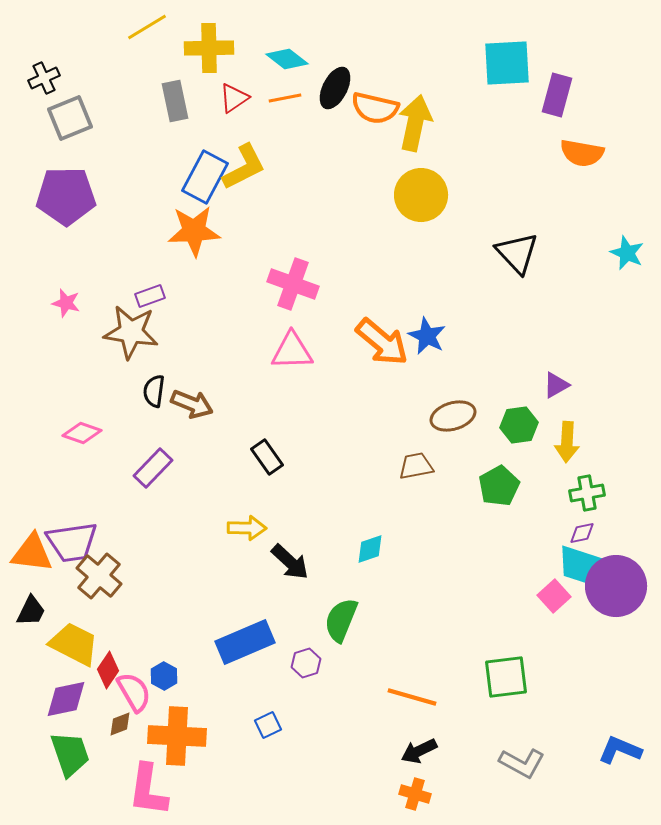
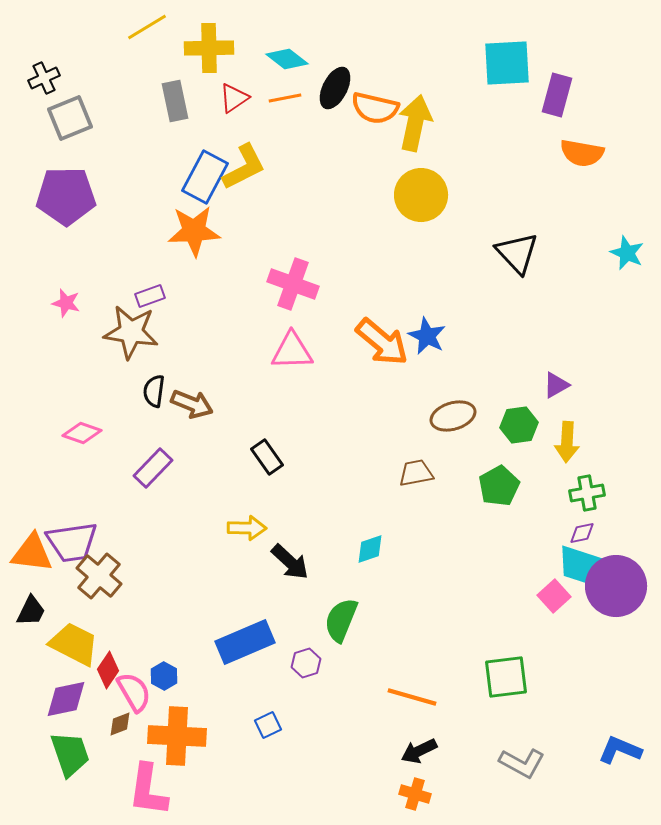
brown trapezoid at (416, 466): moved 7 px down
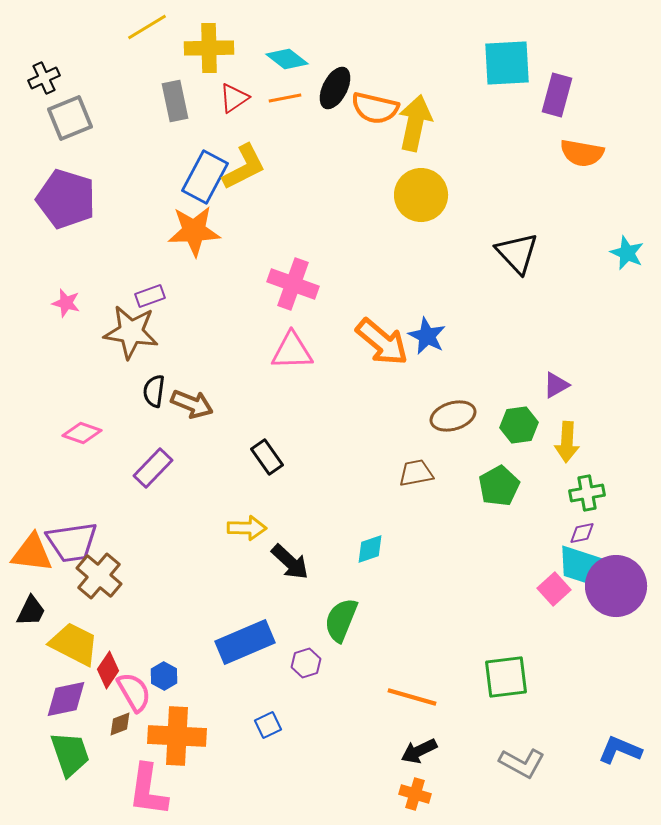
purple pentagon at (66, 196): moved 3 px down; rotated 18 degrees clockwise
pink square at (554, 596): moved 7 px up
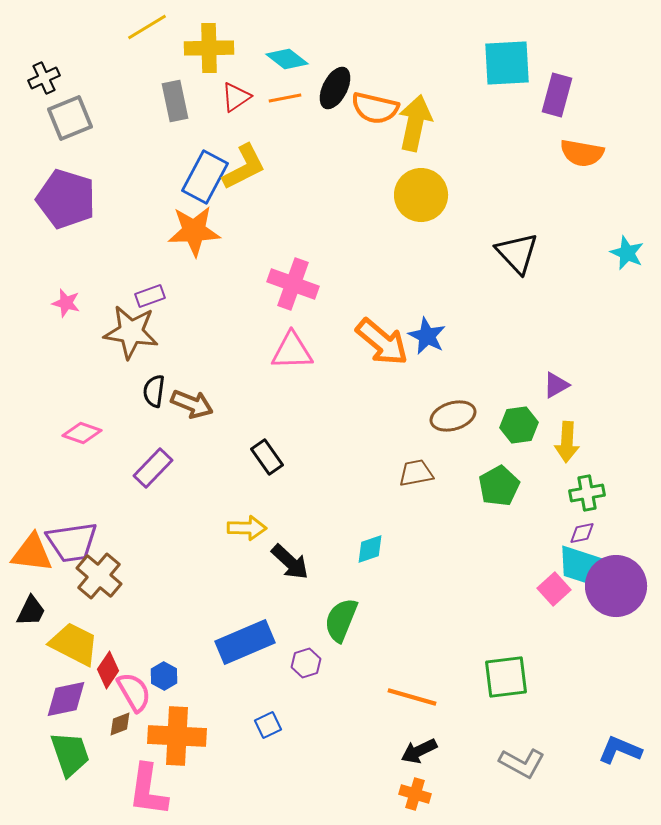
red triangle at (234, 98): moved 2 px right, 1 px up
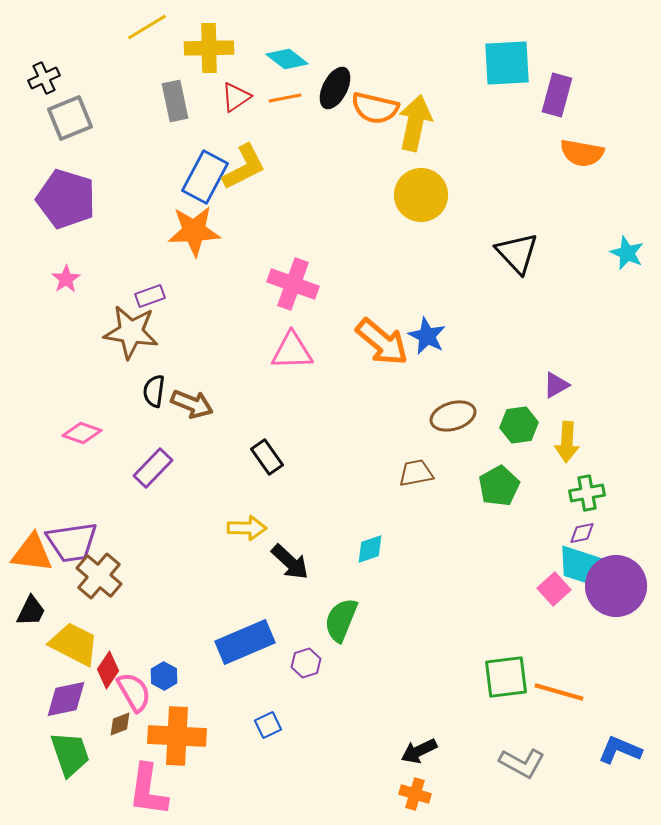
pink star at (66, 303): moved 24 px up; rotated 24 degrees clockwise
orange line at (412, 697): moved 147 px right, 5 px up
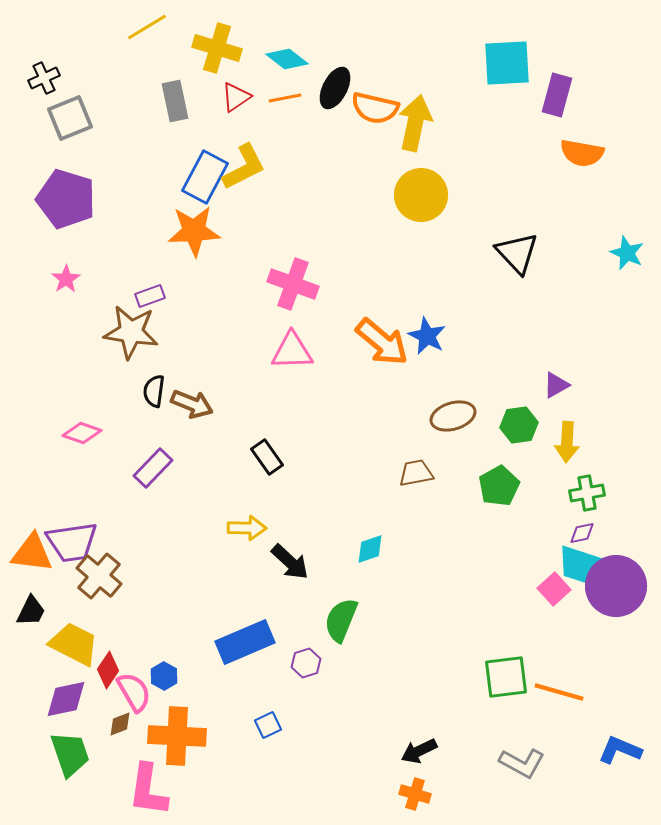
yellow cross at (209, 48): moved 8 px right; rotated 18 degrees clockwise
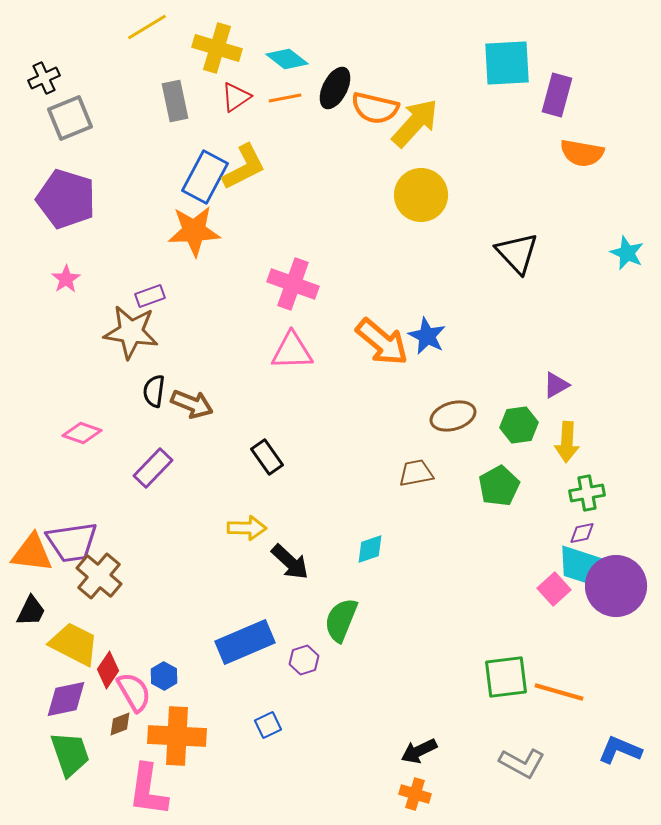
yellow arrow at (415, 123): rotated 30 degrees clockwise
purple hexagon at (306, 663): moved 2 px left, 3 px up
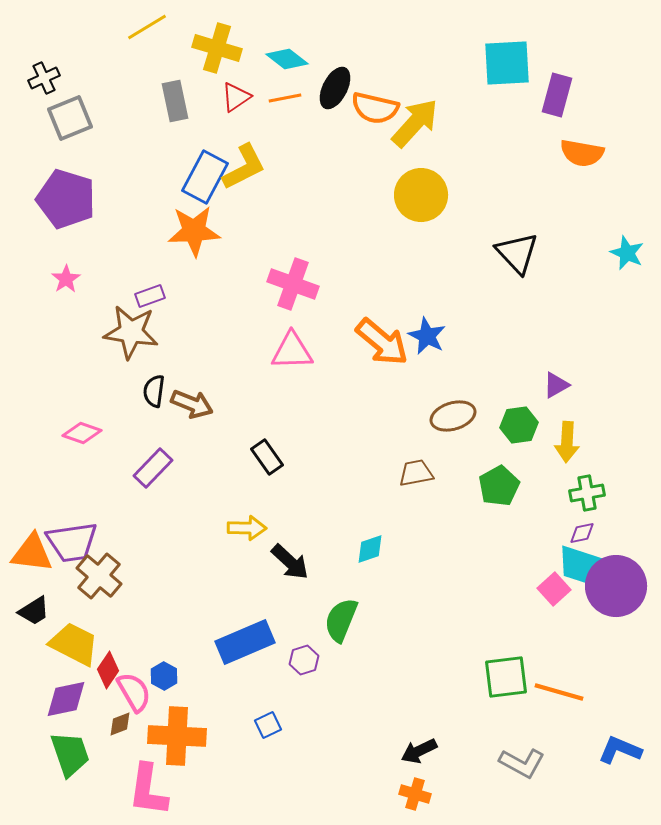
black trapezoid at (31, 611): moved 3 px right; rotated 32 degrees clockwise
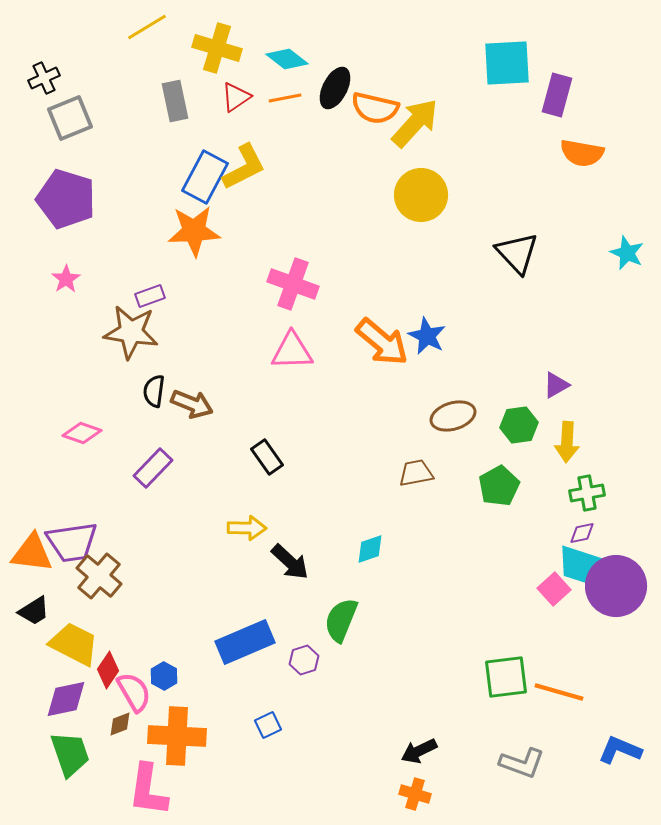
gray L-shape at (522, 763): rotated 9 degrees counterclockwise
